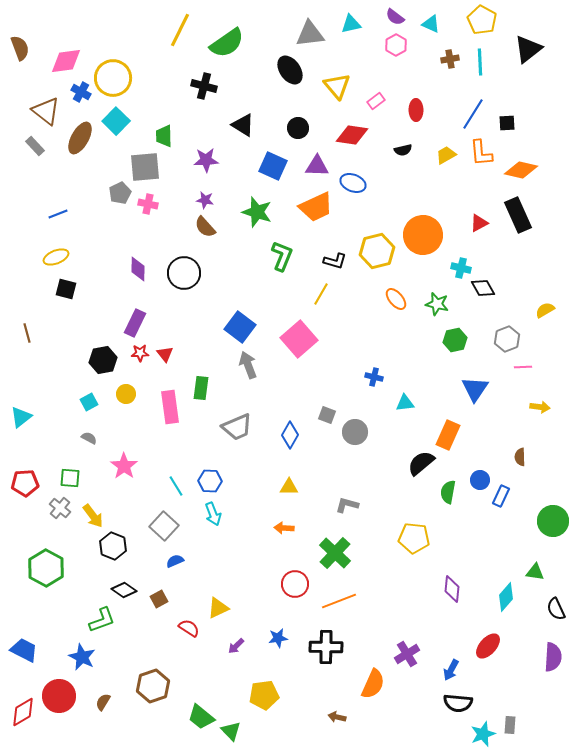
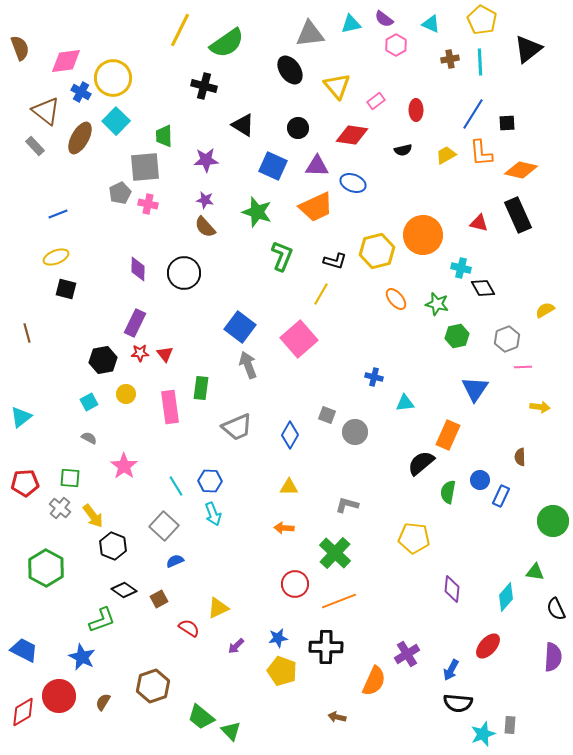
purple semicircle at (395, 17): moved 11 px left, 2 px down
red triangle at (479, 223): rotated 42 degrees clockwise
green hexagon at (455, 340): moved 2 px right, 4 px up
orange semicircle at (373, 684): moved 1 px right, 3 px up
yellow pentagon at (264, 695): moved 18 px right, 24 px up; rotated 28 degrees clockwise
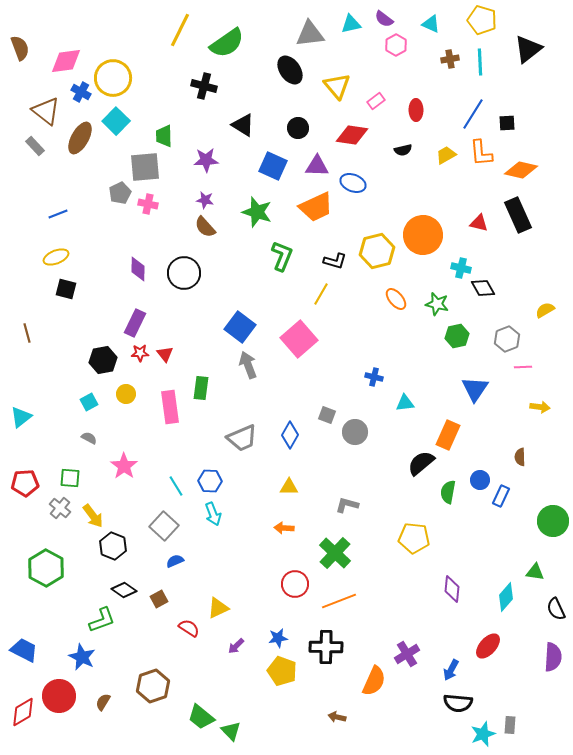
yellow pentagon at (482, 20): rotated 12 degrees counterclockwise
gray trapezoid at (237, 427): moved 5 px right, 11 px down
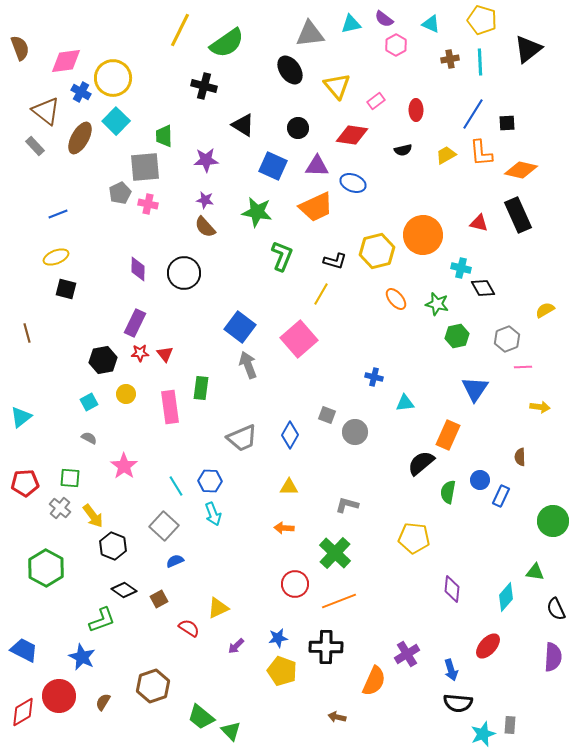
green star at (257, 212): rotated 8 degrees counterclockwise
blue arrow at (451, 670): rotated 45 degrees counterclockwise
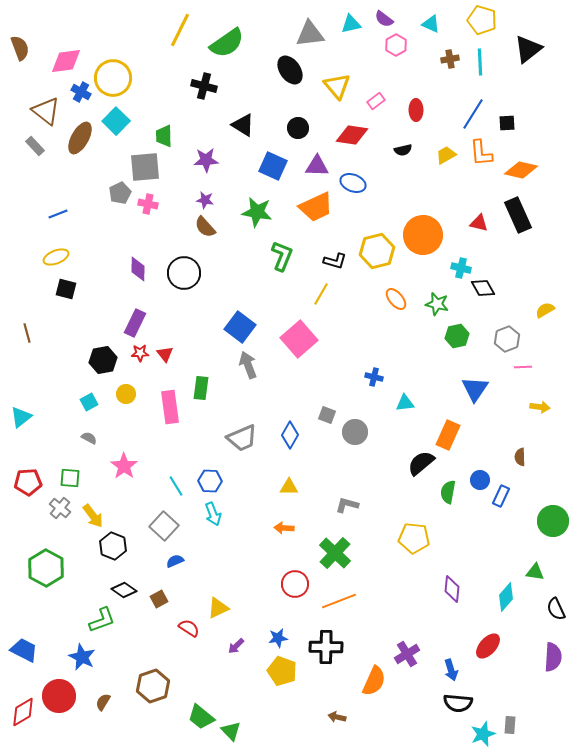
red pentagon at (25, 483): moved 3 px right, 1 px up
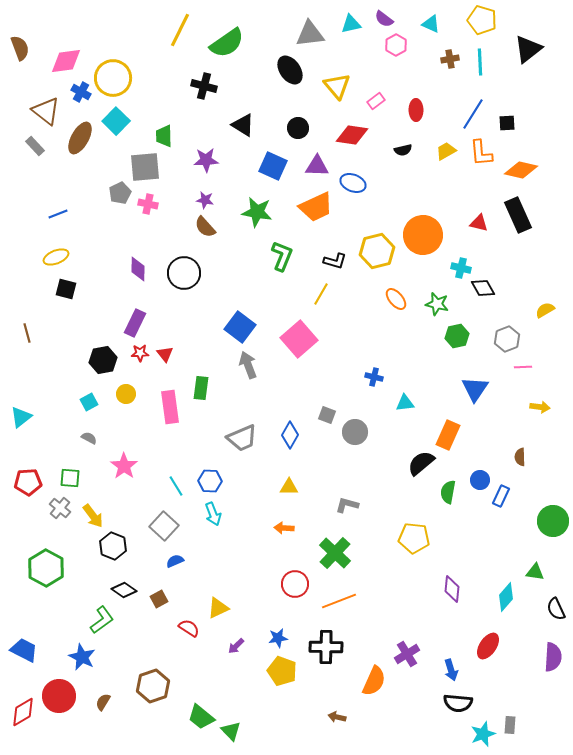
yellow trapezoid at (446, 155): moved 4 px up
green L-shape at (102, 620): rotated 16 degrees counterclockwise
red ellipse at (488, 646): rotated 8 degrees counterclockwise
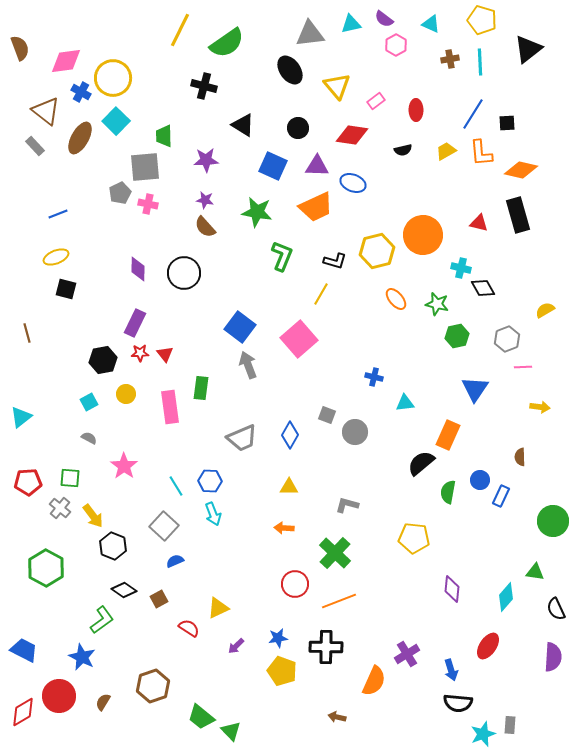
black rectangle at (518, 215): rotated 8 degrees clockwise
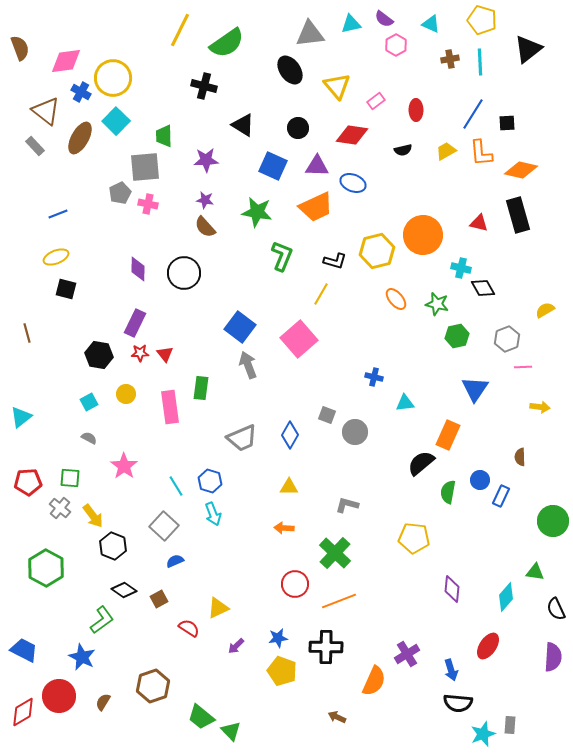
black hexagon at (103, 360): moved 4 px left, 5 px up; rotated 20 degrees clockwise
blue hexagon at (210, 481): rotated 15 degrees clockwise
brown arrow at (337, 717): rotated 12 degrees clockwise
